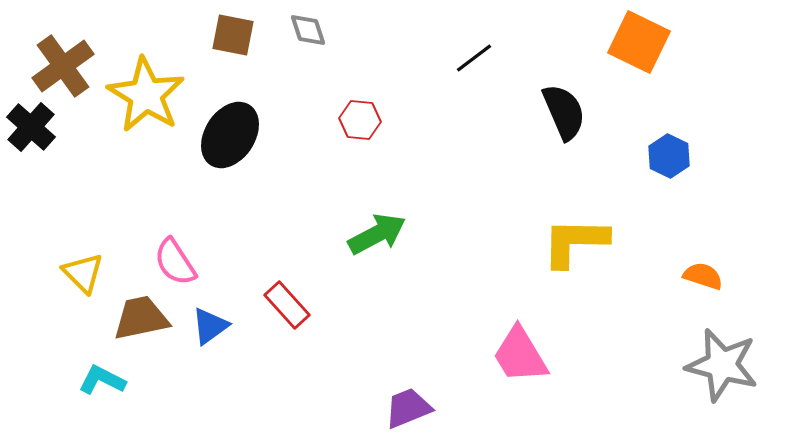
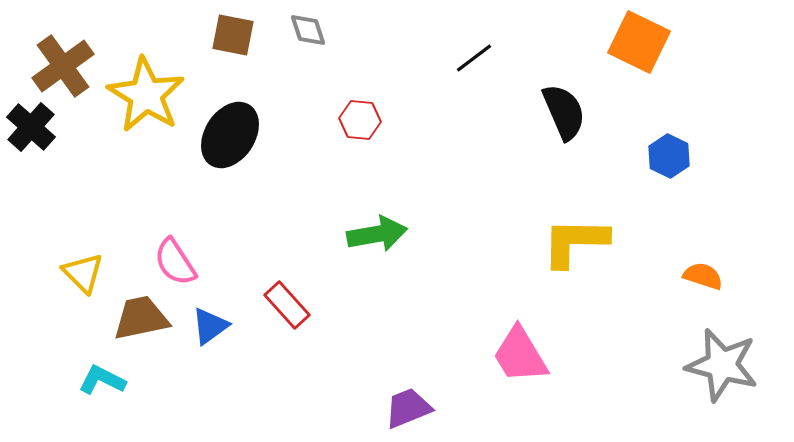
green arrow: rotated 18 degrees clockwise
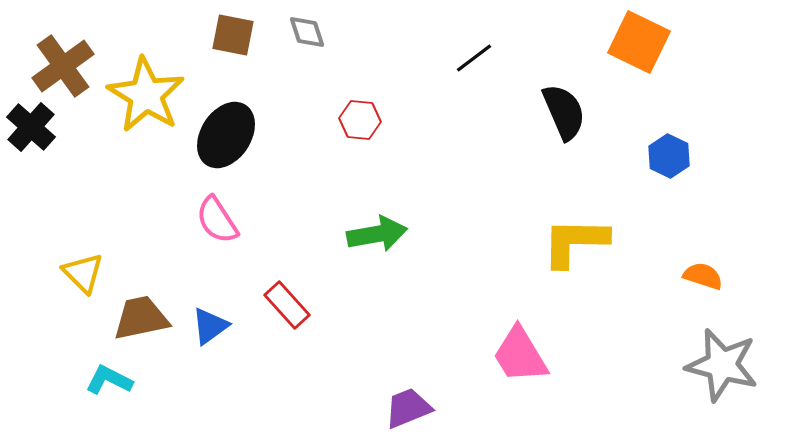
gray diamond: moved 1 px left, 2 px down
black ellipse: moved 4 px left
pink semicircle: moved 42 px right, 42 px up
cyan L-shape: moved 7 px right
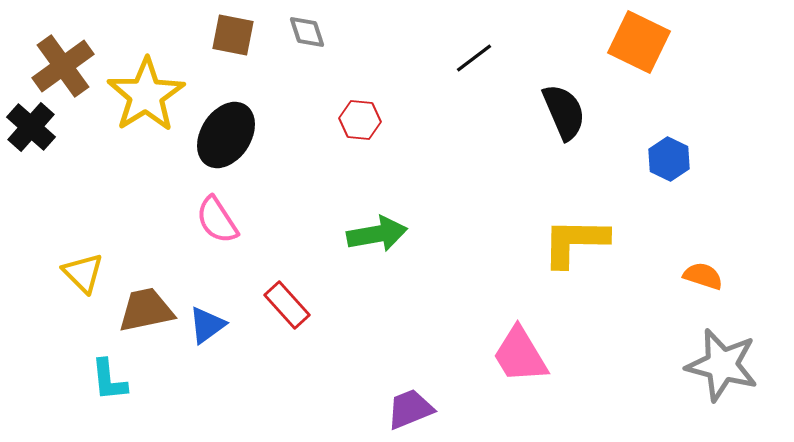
yellow star: rotated 8 degrees clockwise
blue hexagon: moved 3 px down
brown trapezoid: moved 5 px right, 8 px up
blue triangle: moved 3 px left, 1 px up
cyan L-shape: rotated 123 degrees counterclockwise
purple trapezoid: moved 2 px right, 1 px down
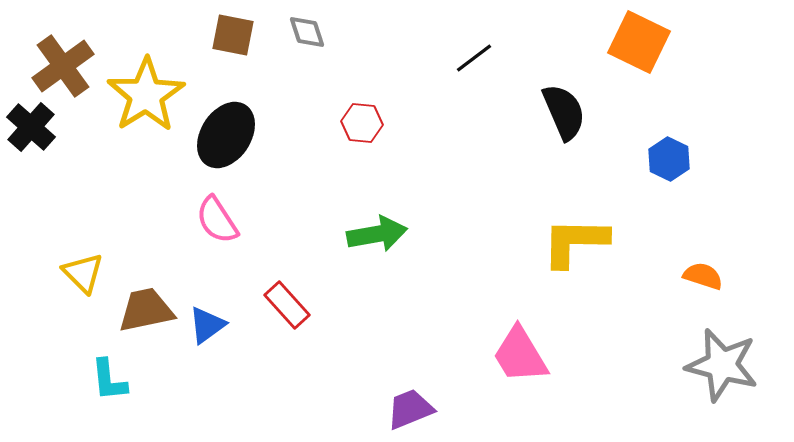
red hexagon: moved 2 px right, 3 px down
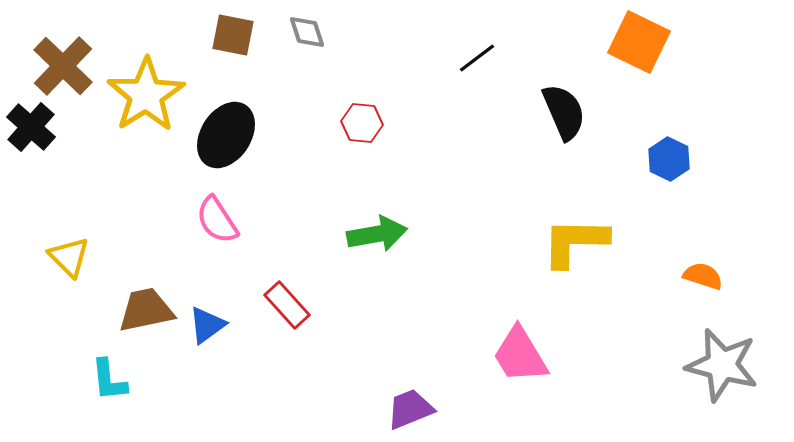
black line: moved 3 px right
brown cross: rotated 10 degrees counterclockwise
yellow triangle: moved 14 px left, 16 px up
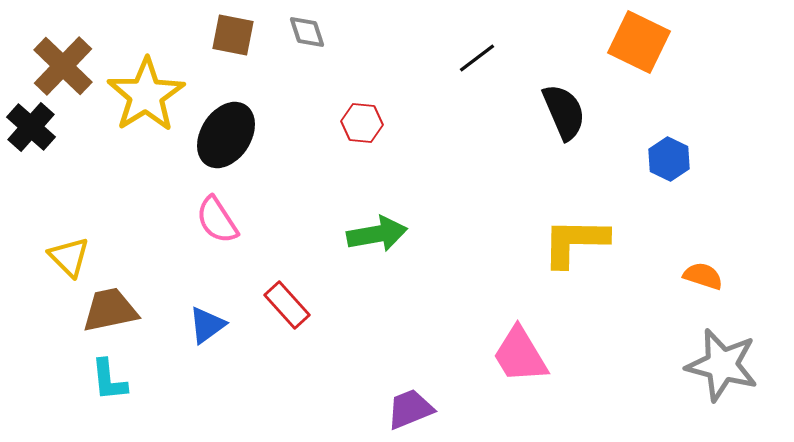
brown trapezoid: moved 36 px left
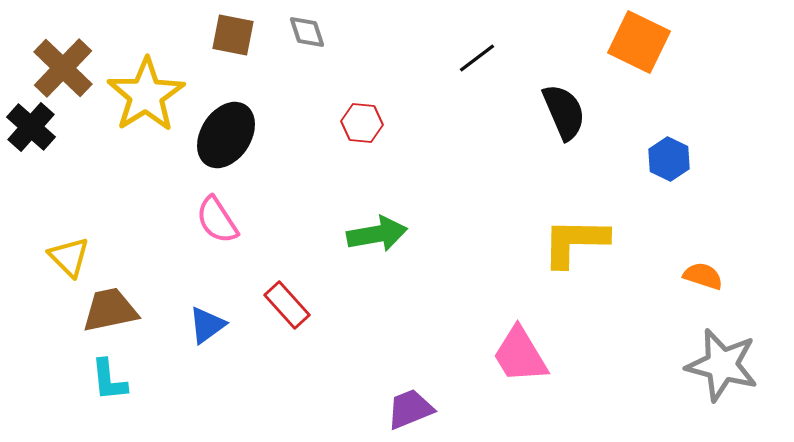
brown cross: moved 2 px down
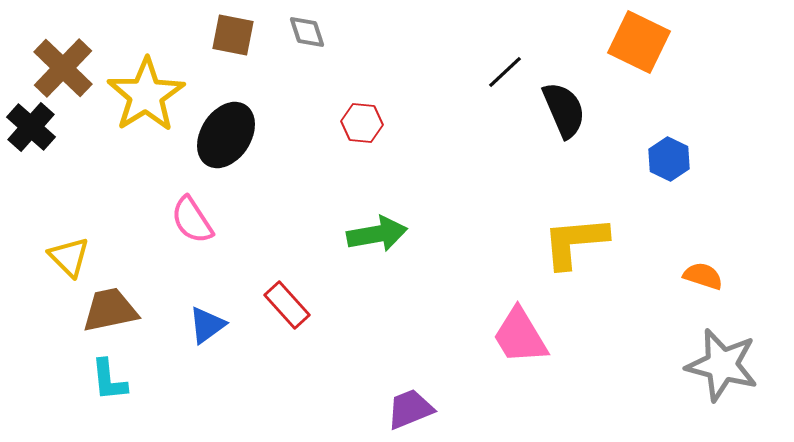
black line: moved 28 px right, 14 px down; rotated 6 degrees counterclockwise
black semicircle: moved 2 px up
pink semicircle: moved 25 px left
yellow L-shape: rotated 6 degrees counterclockwise
pink trapezoid: moved 19 px up
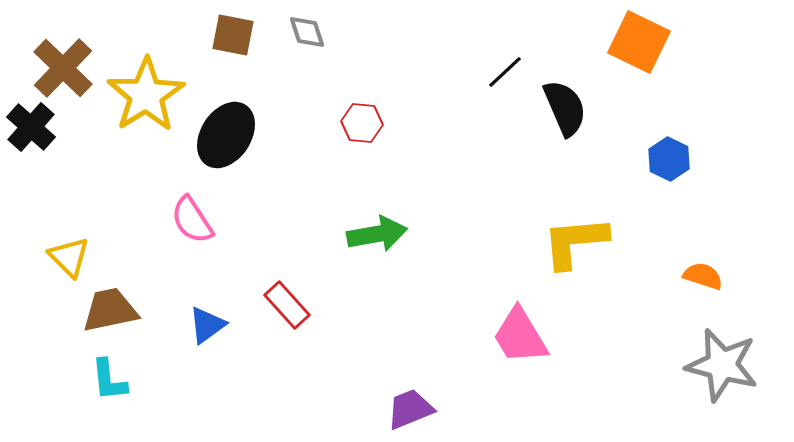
black semicircle: moved 1 px right, 2 px up
